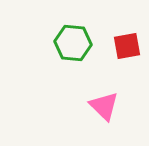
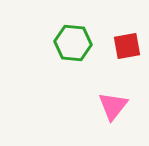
pink triangle: moved 9 px right; rotated 24 degrees clockwise
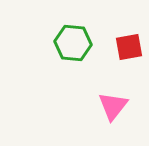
red square: moved 2 px right, 1 px down
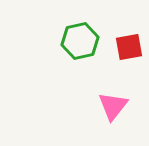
green hexagon: moved 7 px right, 2 px up; rotated 18 degrees counterclockwise
